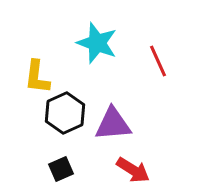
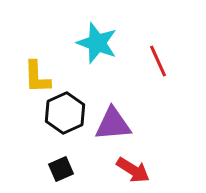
yellow L-shape: rotated 9 degrees counterclockwise
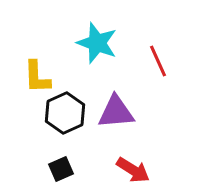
purple triangle: moved 3 px right, 12 px up
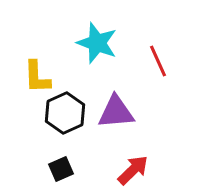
red arrow: rotated 76 degrees counterclockwise
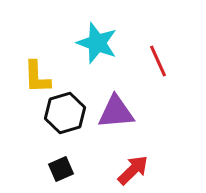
black hexagon: rotated 9 degrees clockwise
